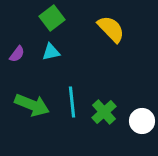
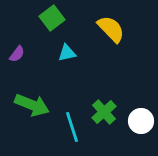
cyan triangle: moved 16 px right, 1 px down
cyan line: moved 25 px down; rotated 12 degrees counterclockwise
white circle: moved 1 px left
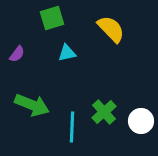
green square: rotated 20 degrees clockwise
cyan line: rotated 20 degrees clockwise
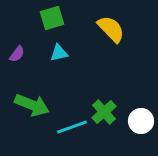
cyan triangle: moved 8 px left
cyan line: rotated 68 degrees clockwise
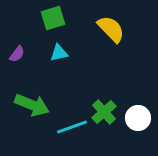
green square: moved 1 px right
white circle: moved 3 px left, 3 px up
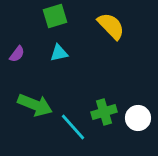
green square: moved 2 px right, 2 px up
yellow semicircle: moved 3 px up
green arrow: moved 3 px right
green cross: rotated 25 degrees clockwise
cyan line: moved 1 px right; rotated 68 degrees clockwise
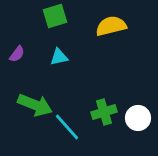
yellow semicircle: rotated 60 degrees counterclockwise
cyan triangle: moved 4 px down
cyan line: moved 6 px left
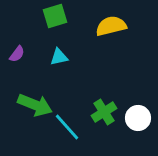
green cross: rotated 15 degrees counterclockwise
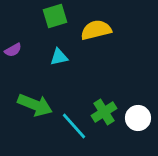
yellow semicircle: moved 15 px left, 4 px down
purple semicircle: moved 4 px left, 4 px up; rotated 24 degrees clockwise
cyan line: moved 7 px right, 1 px up
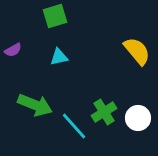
yellow semicircle: moved 41 px right, 21 px down; rotated 64 degrees clockwise
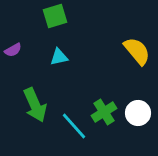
green arrow: rotated 44 degrees clockwise
white circle: moved 5 px up
